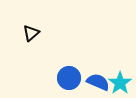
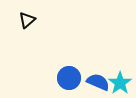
black triangle: moved 4 px left, 13 px up
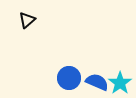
blue semicircle: moved 1 px left
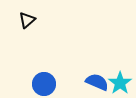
blue circle: moved 25 px left, 6 px down
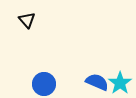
black triangle: rotated 30 degrees counterclockwise
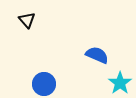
blue semicircle: moved 27 px up
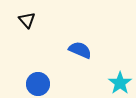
blue semicircle: moved 17 px left, 5 px up
blue circle: moved 6 px left
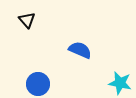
cyan star: rotated 25 degrees counterclockwise
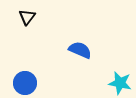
black triangle: moved 3 px up; rotated 18 degrees clockwise
blue circle: moved 13 px left, 1 px up
